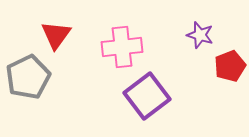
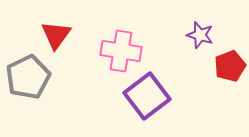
pink cross: moved 1 px left, 4 px down; rotated 15 degrees clockwise
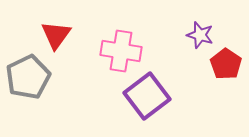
red pentagon: moved 4 px left, 2 px up; rotated 16 degrees counterclockwise
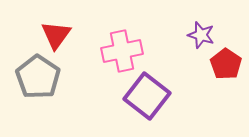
purple star: moved 1 px right
pink cross: moved 1 px right; rotated 21 degrees counterclockwise
gray pentagon: moved 10 px right; rotated 12 degrees counterclockwise
purple square: rotated 15 degrees counterclockwise
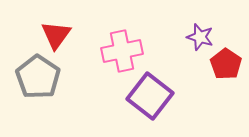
purple star: moved 1 px left, 2 px down
purple square: moved 3 px right
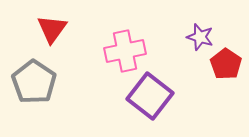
red triangle: moved 4 px left, 6 px up
pink cross: moved 3 px right
gray pentagon: moved 4 px left, 5 px down
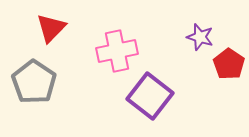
red triangle: moved 1 px left, 1 px up; rotated 8 degrees clockwise
pink cross: moved 8 px left
red pentagon: moved 3 px right
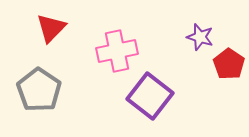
gray pentagon: moved 5 px right, 8 px down
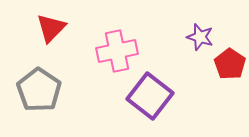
red pentagon: moved 1 px right
